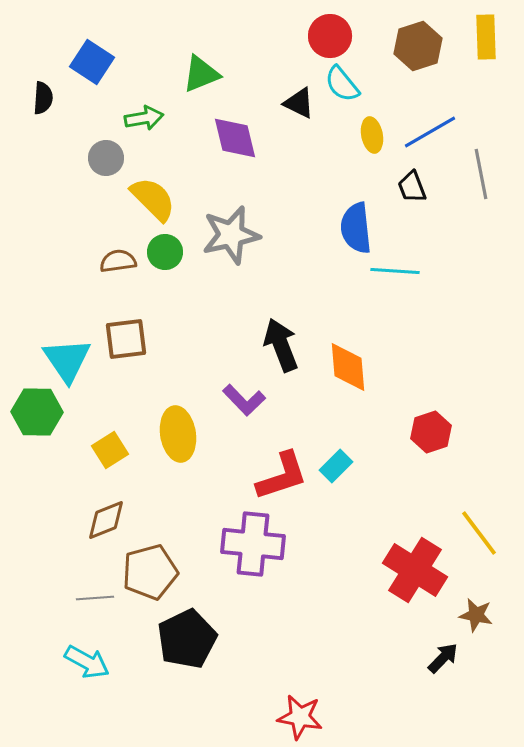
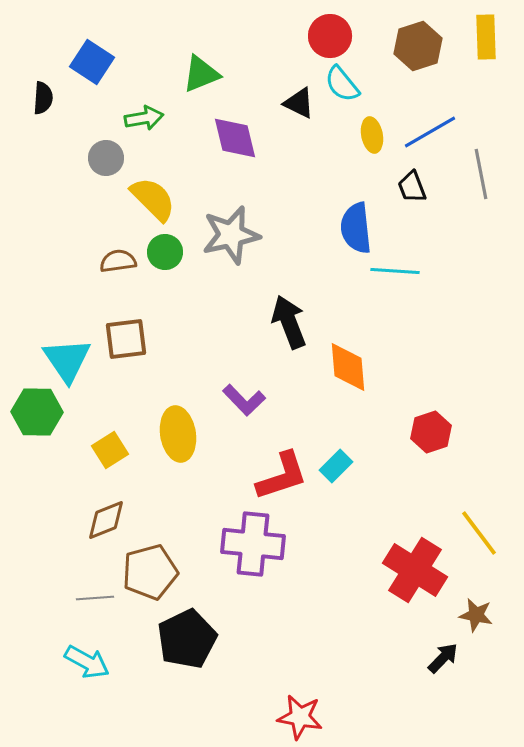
black arrow at (281, 345): moved 8 px right, 23 px up
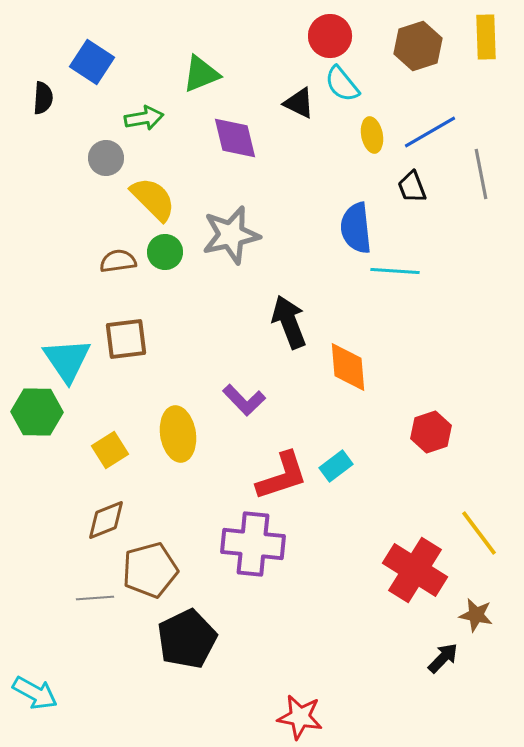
cyan rectangle at (336, 466): rotated 8 degrees clockwise
brown pentagon at (150, 572): moved 2 px up
cyan arrow at (87, 662): moved 52 px left, 31 px down
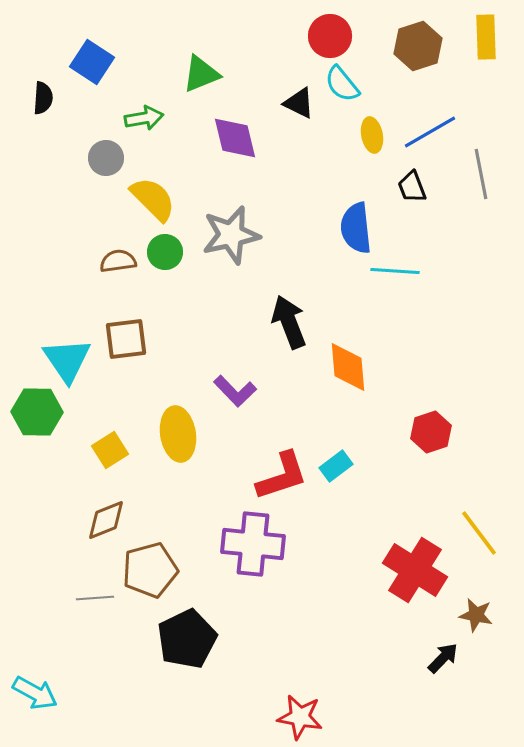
purple L-shape at (244, 400): moved 9 px left, 9 px up
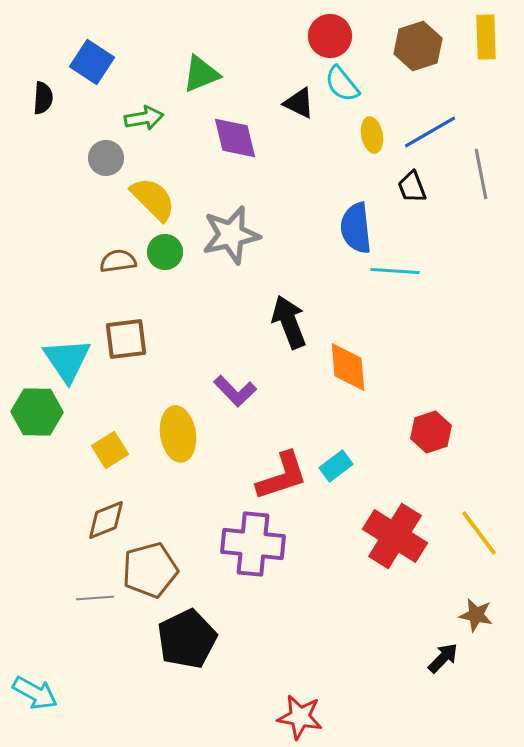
red cross at (415, 570): moved 20 px left, 34 px up
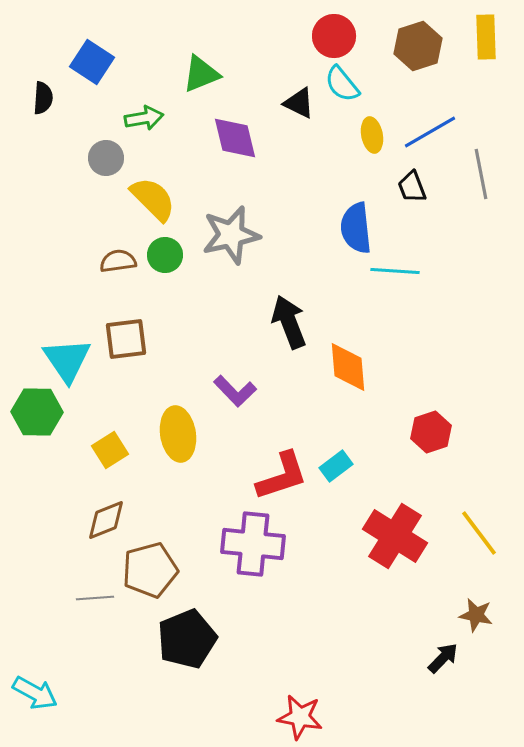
red circle at (330, 36): moved 4 px right
green circle at (165, 252): moved 3 px down
black pentagon at (187, 639): rotated 4 degrees clockwise
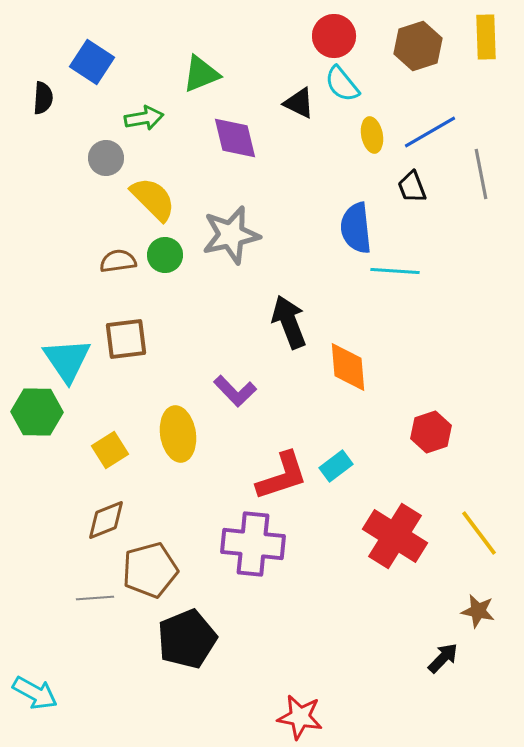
brown star at (476, 615): moved 2 px right, 4 px up
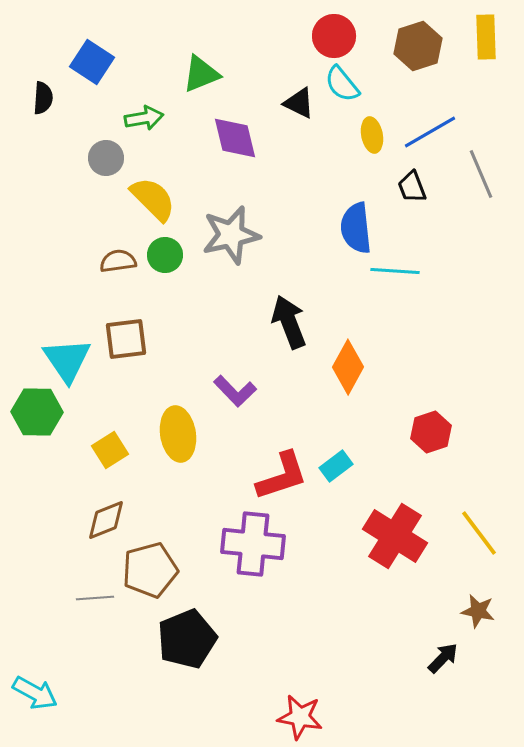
gray line at (481, 174): rotated 12 degrees counterclockwise
orange diamond at (348, 367): rotated 34 degrees clockwise
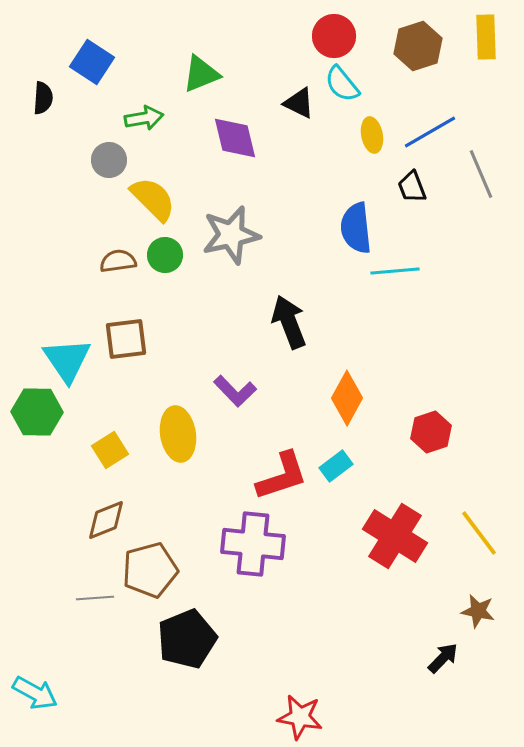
gray circle at (106, 158): moved 3 px right, 2 px down
cyan line at (395, 271): rotated 9 degrees counterclockwise
orange diamond at (348, 367): moved 1 px left, 31 px down
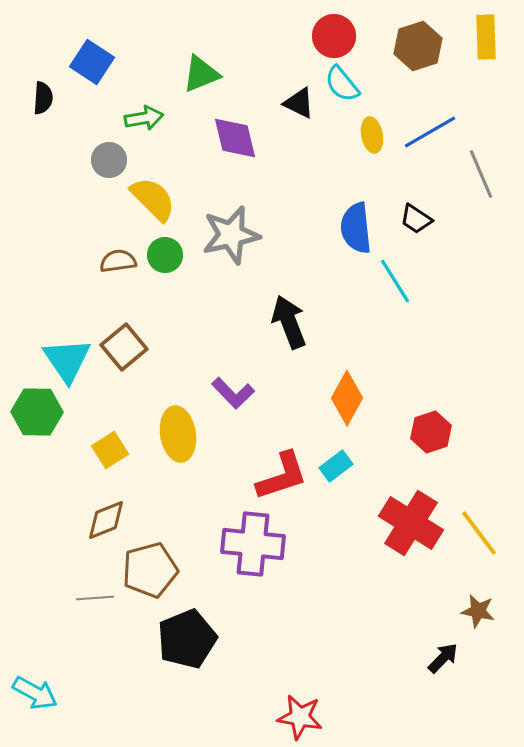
black trapezoid at (412, 187): moved 4 px right, 32 px down; rotated 36 degrees counterclockwise
cyan line at (395, 271): moved 10 px down; rotated 63 degrees clockwise
brown square at (126, 339): moved 2 px left, 8 px down; rotated 33 degrees counterclockwise
purple L-shape at (235, 391): moved 2 px left, 2 px down
red cross at (395, 536): moved 16 px right, 13 px up
